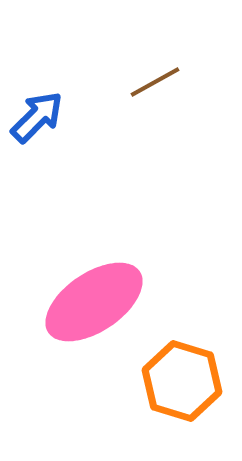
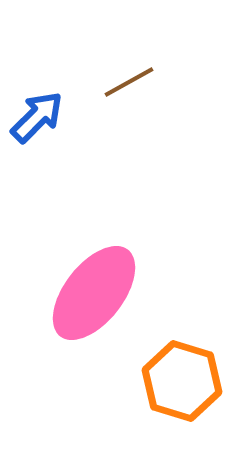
brown line: moved 26 px left
pink ellipse: moved 9 px up; rotated 18 degrees counterclockwise
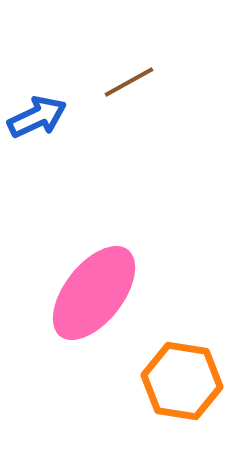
blue arrow: rotated 20 degrees clockwise
orange hexagon: rotated 8 degrees counterclockwise
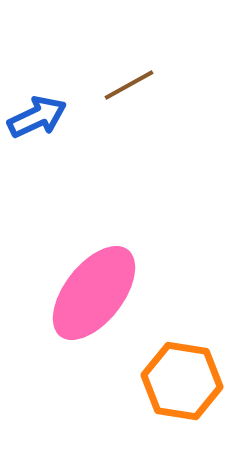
brown line: moved 3 px down
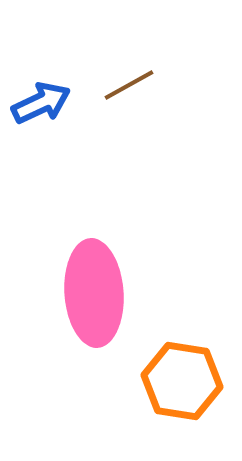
blue arrow: moved 4 px right, 14 px up
pink ellipse: rotated 42 degrees counterclockwise
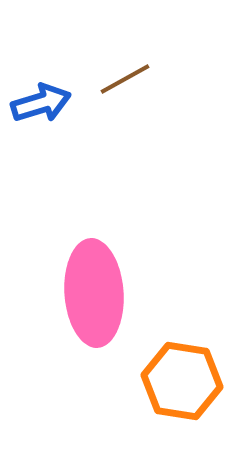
brown line: moved 4 px left, 6 px up
blue arrow: rotated 8 degrees clockwise
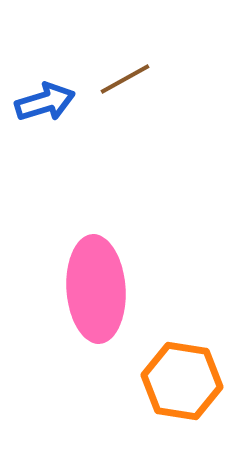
blue arrow: moved 4 px right, 1 px up
pink ellipse: moved 2 px right, 4 px up
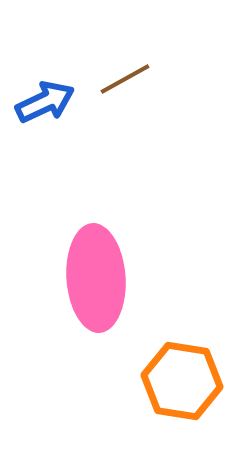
blue arrow: rotated 8 degrees counterclockwise
pink ellipse: moved 11 px up
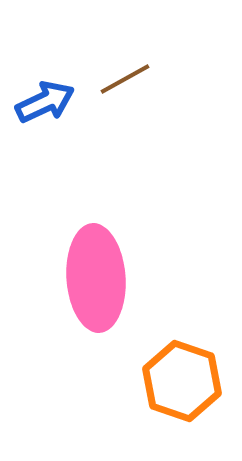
orange hexagon: rotated 10 degrees clockwise
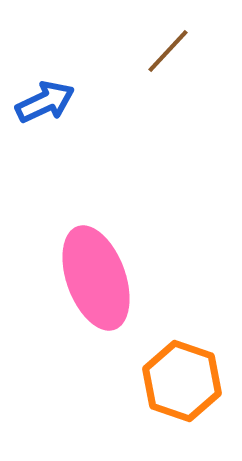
brown line: moved 43 px right, 28 px up; rotated 18 degrees counterclockwise
pink ellipse: rotated 16 degrees counterclockwise
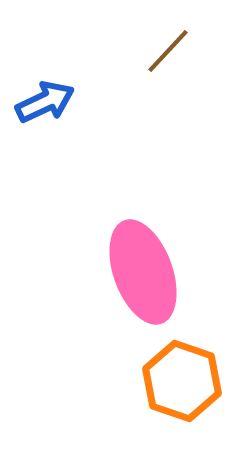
pink ellipse: moved 47 px right, 6 px up
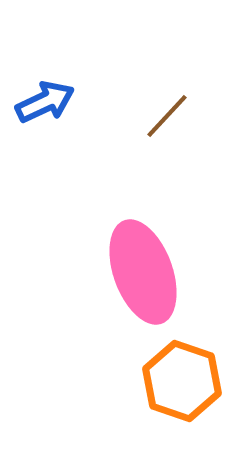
brown line: moved 1 px left, 65 px down
